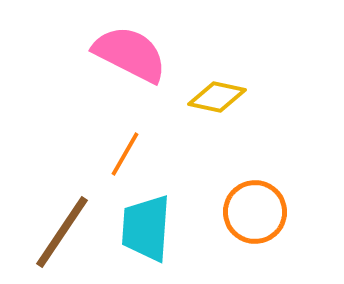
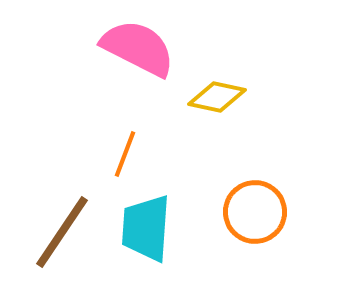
pink semicircle: moved 8 px right, 6 px up
orange line: rotated 9 degrees counterclockwise
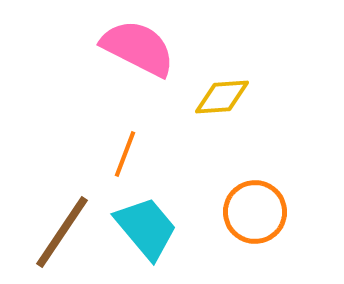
yellow diamond: moved 5 px right; rotated 16 degrees counterclockwise
cyan trapezoid: rotated 136 degrees clockwise
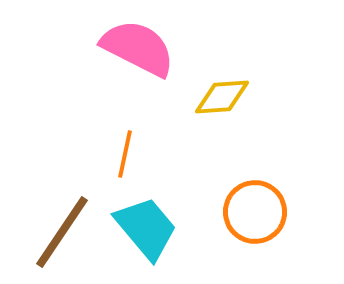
orange line: rotated 9 degrees counterclockwise
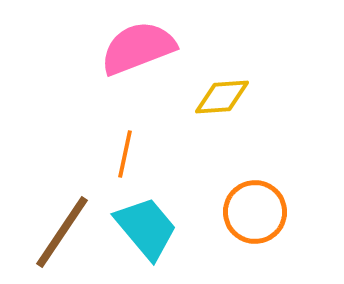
pink semicircle: rotated 48 degrees counterclockwise
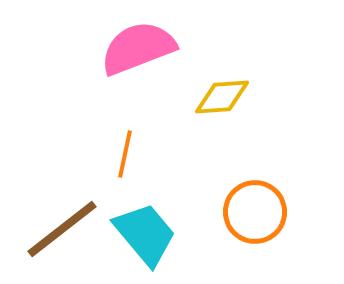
cyan trapezoid: moved 1 px left, 6 px down
brown line: moved 3 px up; rotated 18 degrees clockwise
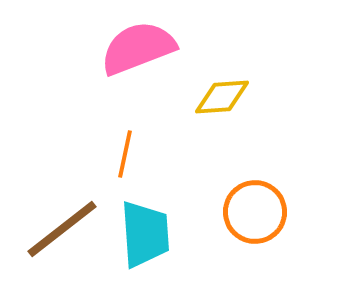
cyan trapezoid: rotated 36 degrees clockwise
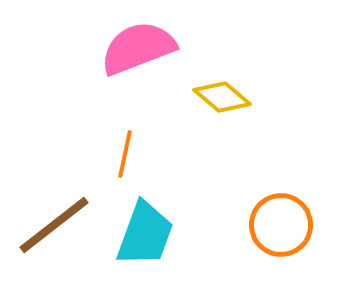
yellow diamond: rotated 44 degrees clockwise
orange circle: moved 26 px right, 13 px down
brown line: moved 8 px left, 4 px up
cyan trapezoid: rotated 24 degrees clockwise
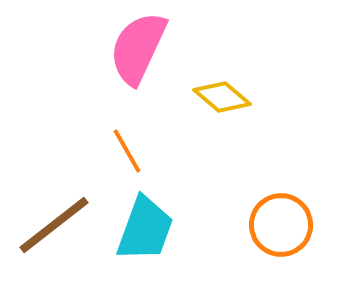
pink semicircle: rotated 44 degrees counterclockwise
orange line: moved 2 px right, 3 px up; rotated 42 degrees counterclockwise
cyan trapezoid: moved 5 px up
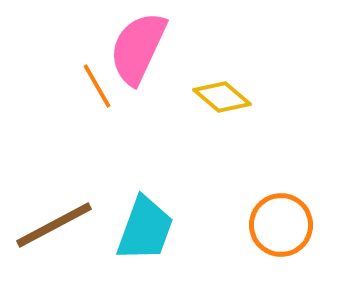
orange line: moved 30 px left, 65 px up
brown line: rotated 10 degrees clockwise
